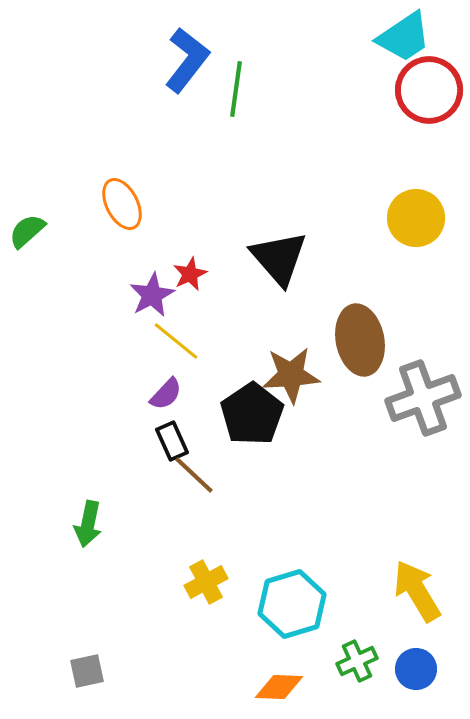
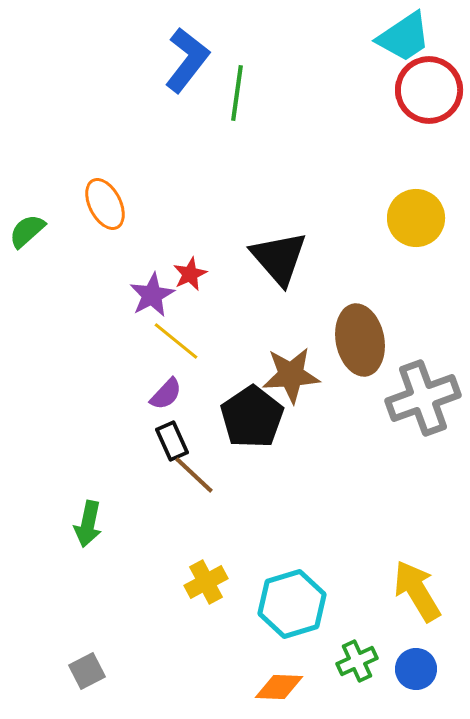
green line: moved 1 px right, 4 px down
orange ellipse: moved 17 px left
black pentagon: moved 3 px down
gray square: rotated 15 degrees counterclockwise
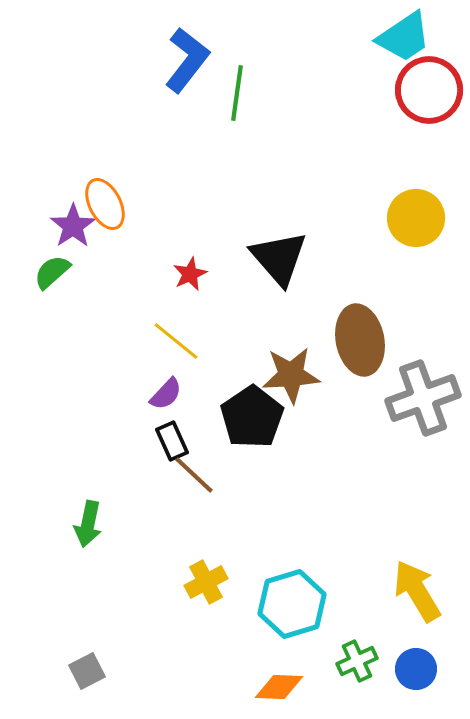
green semicircle: moved 25 px right, 41 px down
purple star: moved 79 px left, 69 px up; rotated 6 degrees counterclockwise
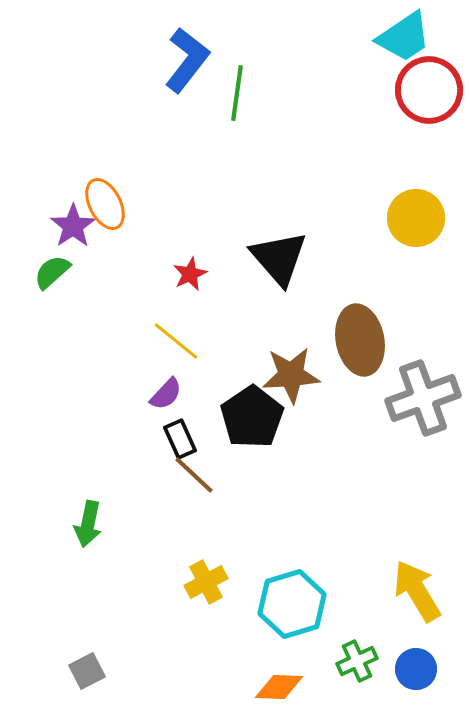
black rectangle: moved 8 px right, 2 px up
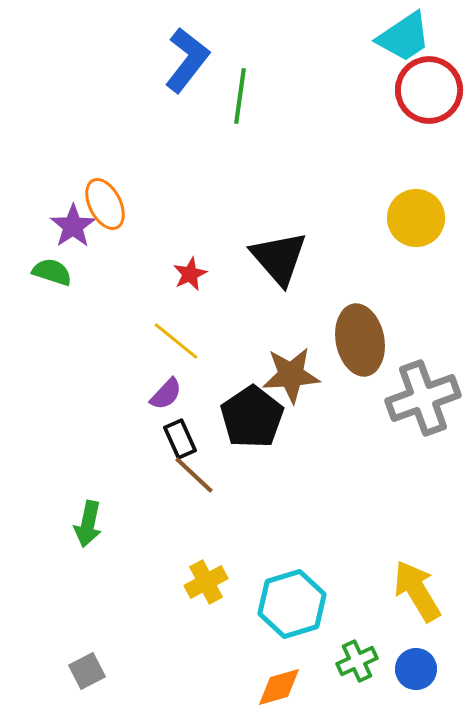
green line: moved 3 px right, 3 px down
green semicircle: rotated 60 degrees clockwise
orange diamond: rotated 18 degrees counterclockwise
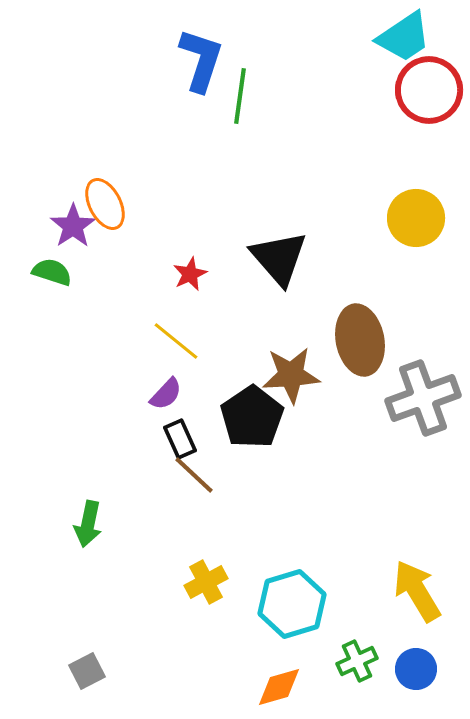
blue L-shape: moved 14 px right; rotated 20 degrees counterclockwise
